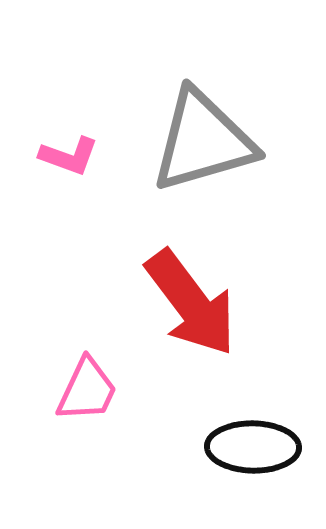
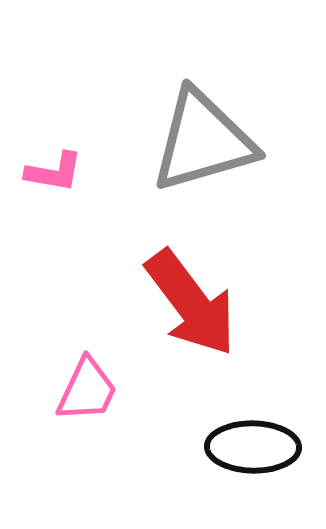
pink L-shape: moved 15 px left, 16 px down; rotated 10 degrees counterclockwise
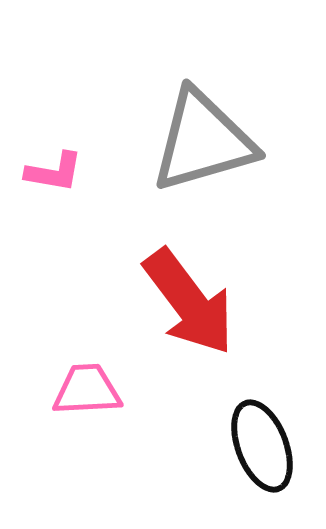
red arrow: moved 2 px left, 1 px up
pink trapezoid: rotated 118 degrees counterclockwise
black ellipse: moved 9 px right, 1 px up; rotated 68 degrees clockwise
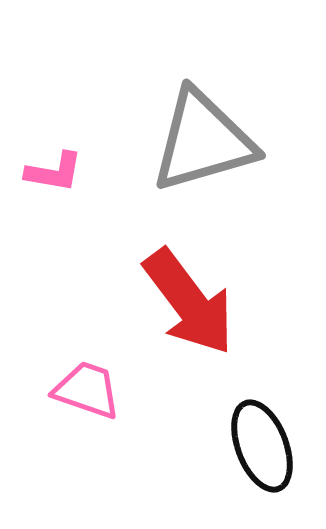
pink trapezoid: rotated 22 degrees clockwise
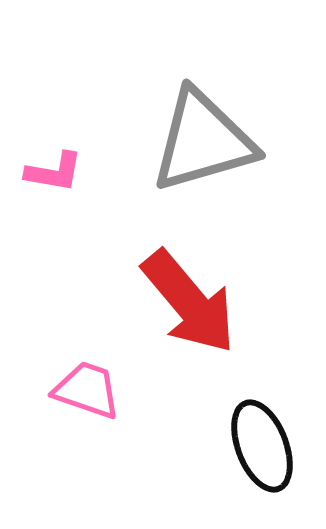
red arrow: rotated 3 degrees counterclockwise
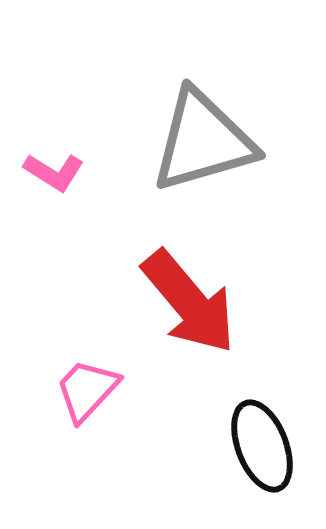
pink L-shape: rotated 22 degrees clockwise
pink trapezoid: rotated 66 degrees counterclockwise
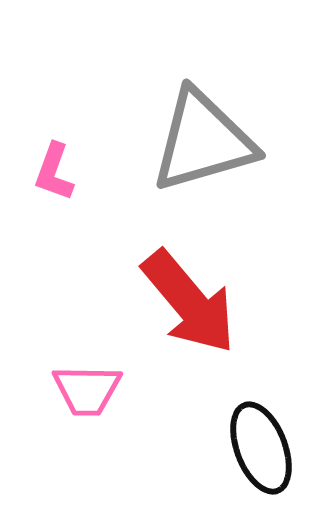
pink L-shape: rotated 78 degrees clockwise
pink trapezoid: rotated 132 degrees counterclockwise
black ellipse: moved 1 px left, 2 px down
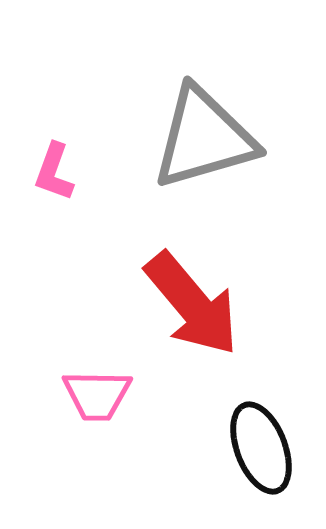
gray triangle: moved 1 px right, 3 px up
red arrow: moved 3 px right, 2 px down
pink trapezoid: moved 10 px right, 5 px down
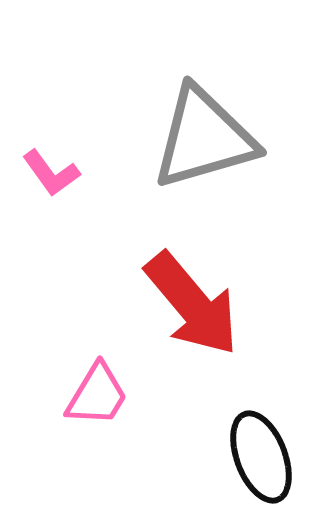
pink L-shape: moved 3 px left, 1 px down; rotated 56 degrees counterclockwise
pink trapezoid: rotated 60 degrees counterclockwise
black ellipse: moved 9 px down
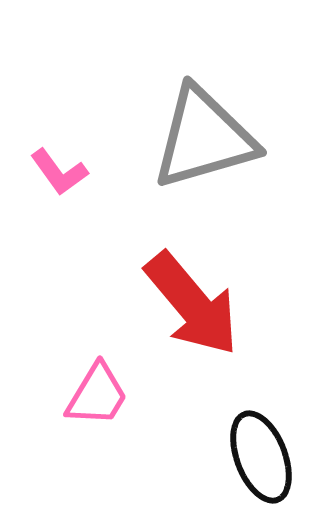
pink L-shape: moved 8 px right, 1 px up
